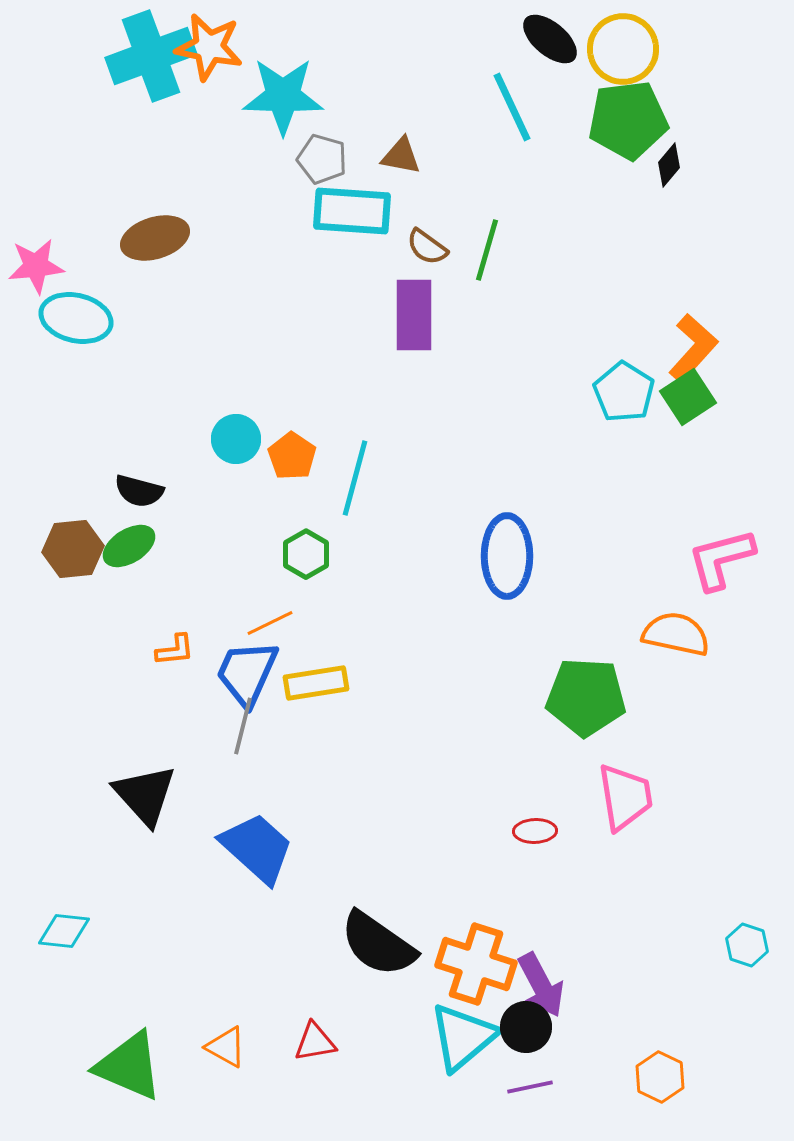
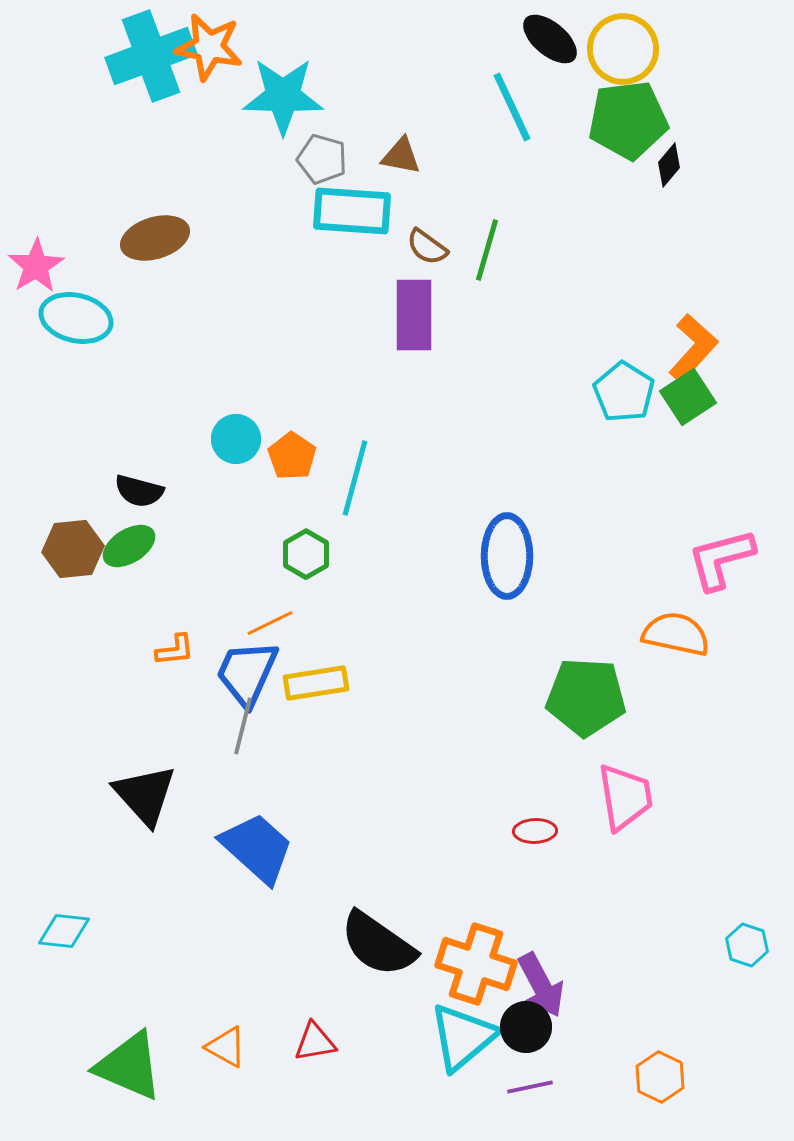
pink star at (36, 266): rotated 26 degrees counterclockwise
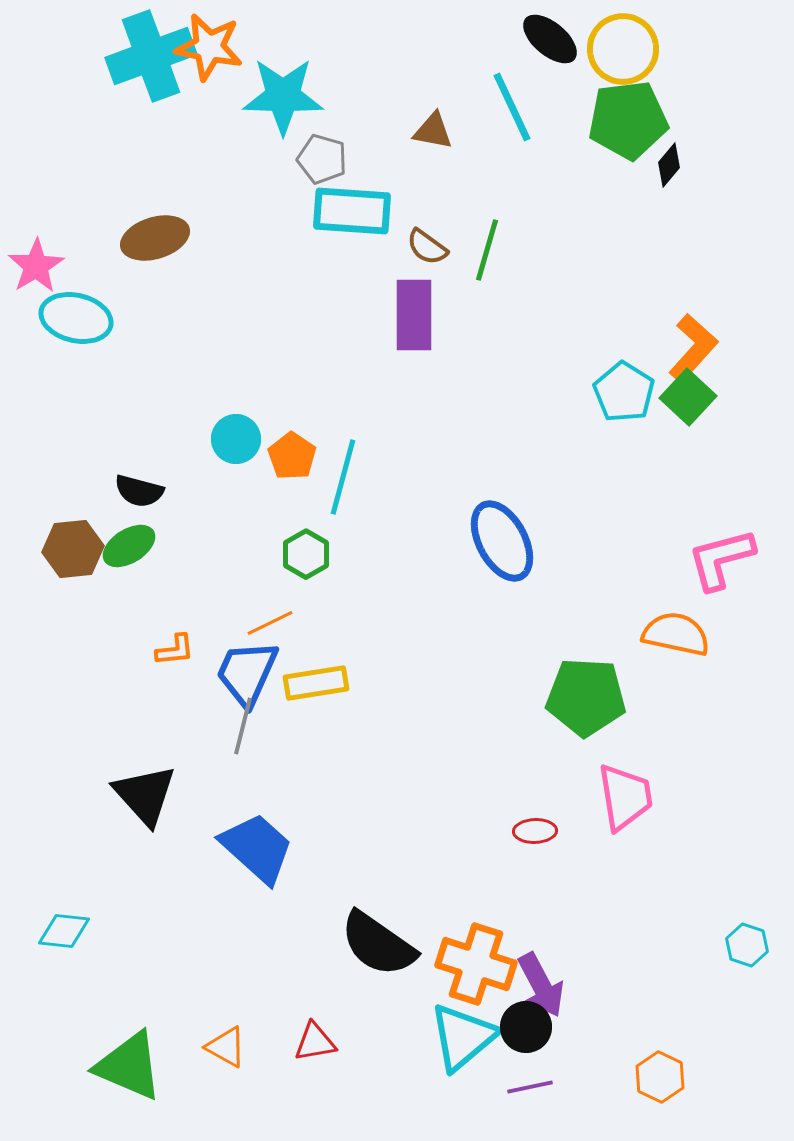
brown triangle at (401, 156): moved 32 px right, 25 px up
green square at (688, 397): rotated 14 degrees counterclockwise
cyan line at (355, 478): moved 12 px left, 1 px up
blue ellipse at (507, 556): moved 5 px left, 15 px up; rotated 28 degrees counterclockwise
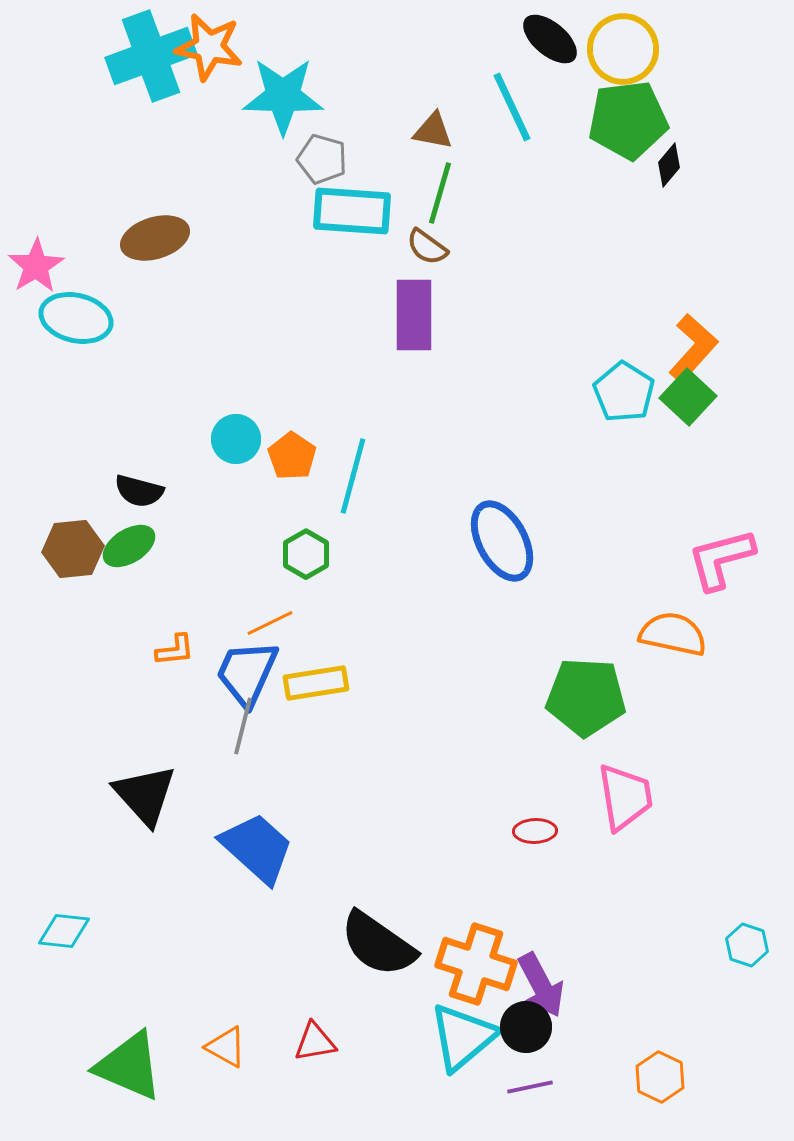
green line at (487, 250): moved 47 px left, 57 px up
cyan line at (343, 477): moved 10 px right, 1 px up
orange semicircle at (676, 634): moved 3 px left
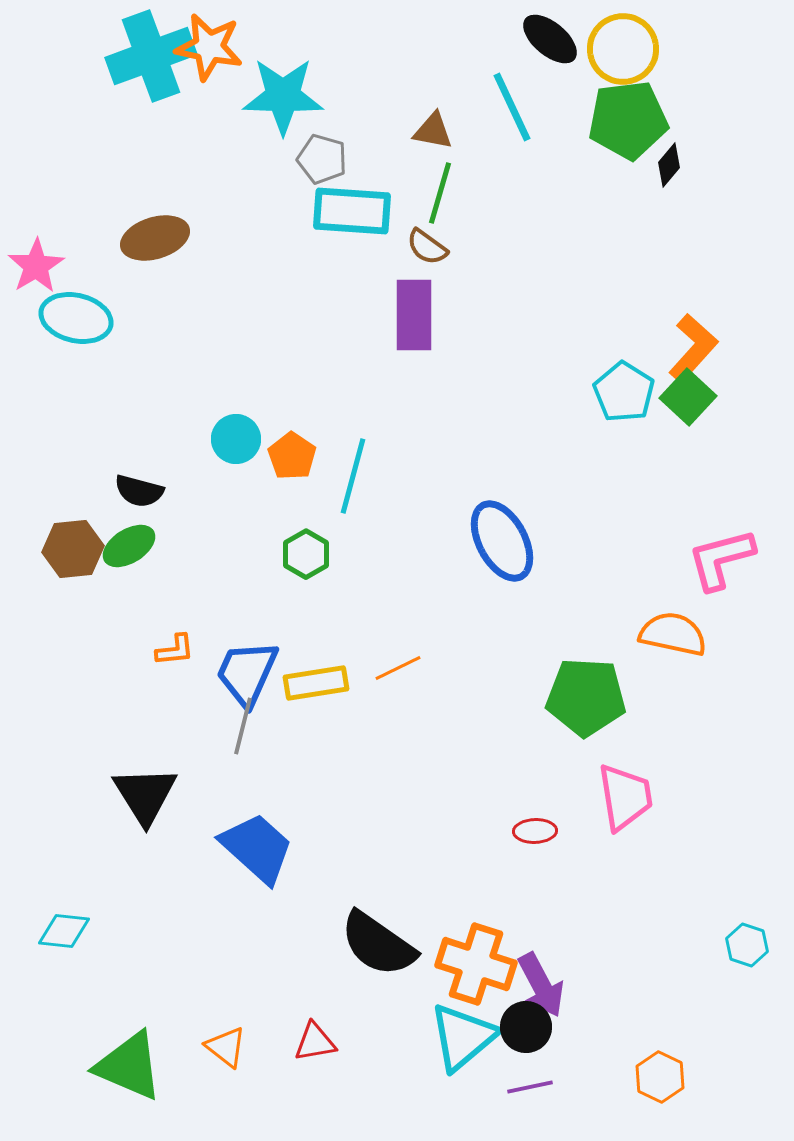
orange line at (270, 623): moved 128 px right, 45 px down
black triangle at (145, 795): rotated 10 degrees clockwise
orange triangle at (226, 1047): rotated 9 degrees clockwise
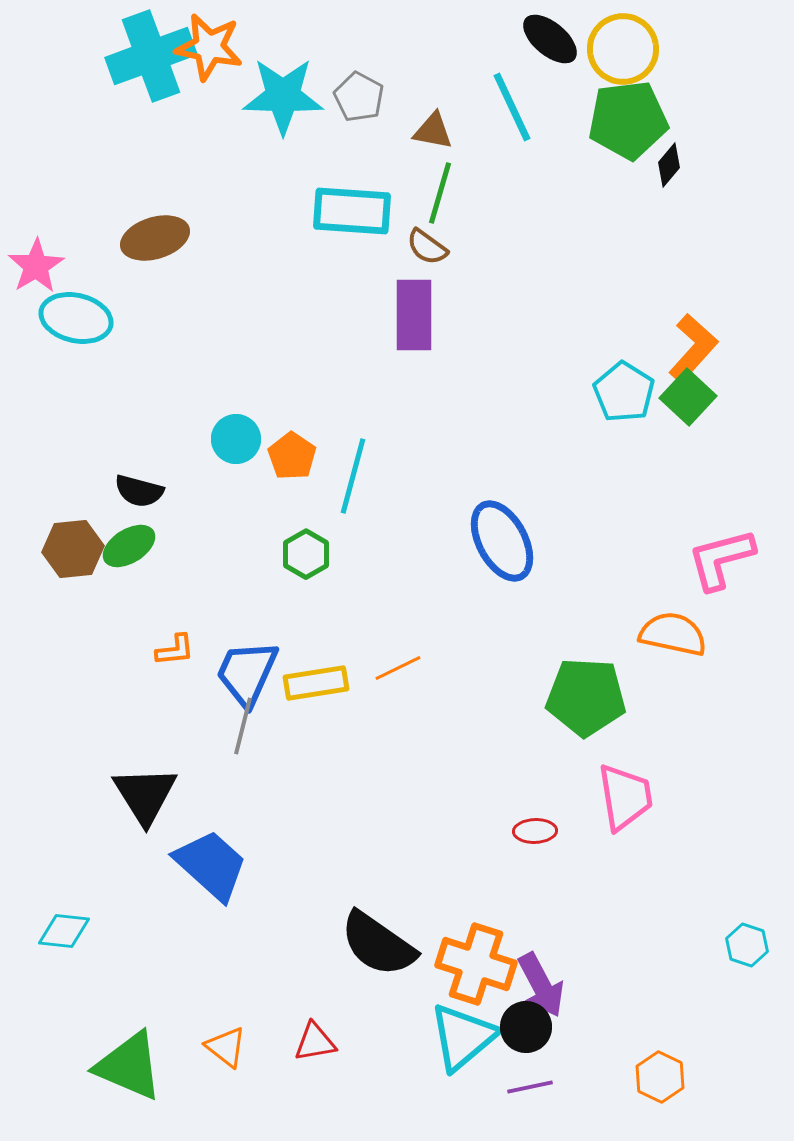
gray pentagon at (322, 159): moved 37 px right, 62 px up; rotated 12 degrees clockwise
blue trapezoid at (257, 848): moved 46 px left, 17 px down
